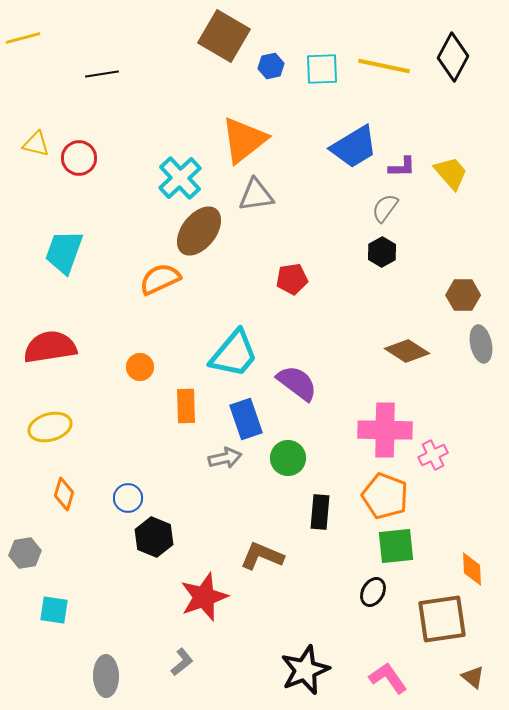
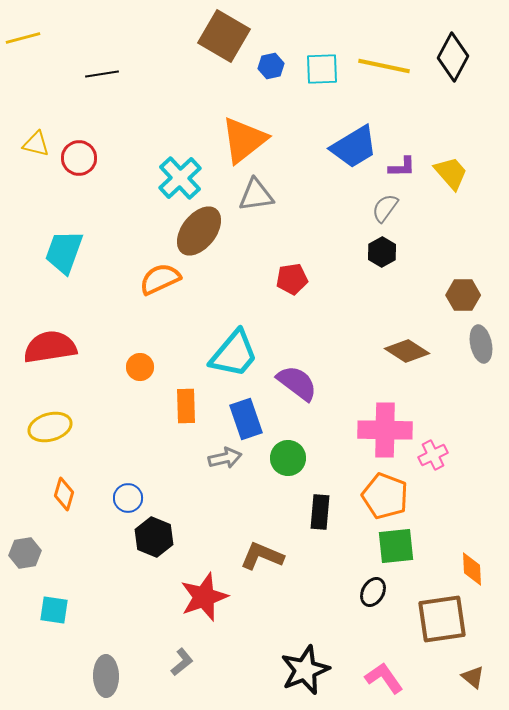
pink L-shape at (388, 678): moved 4 px left
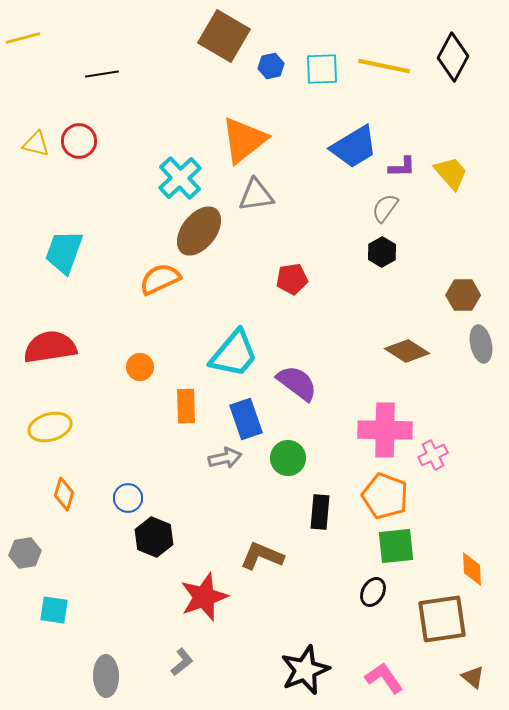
red circle at (79, 158): moved 17 px up
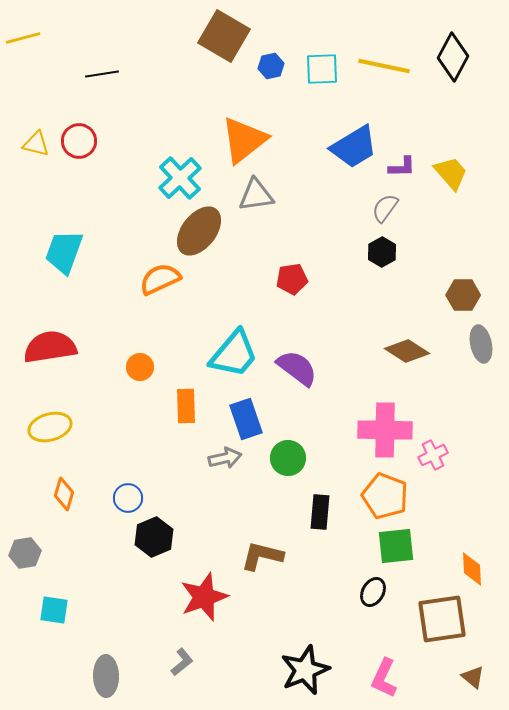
purple semicircle at (297, 383): moved 15 px up
black hexagon at (154, 537): rotated 15 degrees clockwise
brown L-shape at (262, 556): rotated 9 degrees counterclockwise
pink L-shape at (384, 678): rotated 120 degrees counterclockwise
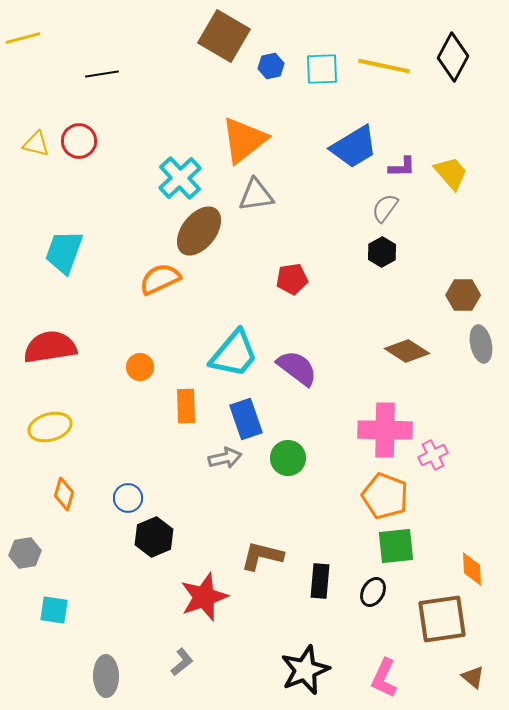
black rectangle at (320, 512): moved 69 px down
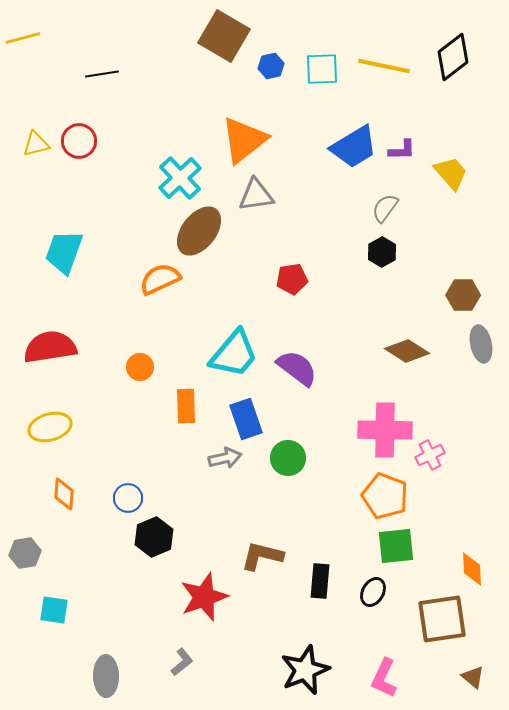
black diamond at (453, 57): rotated 24 degrees clockwise
yellow triangle at (36, 144): rotated 28 degrees counterclockwise
purple L-shape at (402, 167): moved 17 px up
pink cross at (433, 455): moved 3 px left
orange diamond at (64, 494): rotated 12 degrees counterclockwise
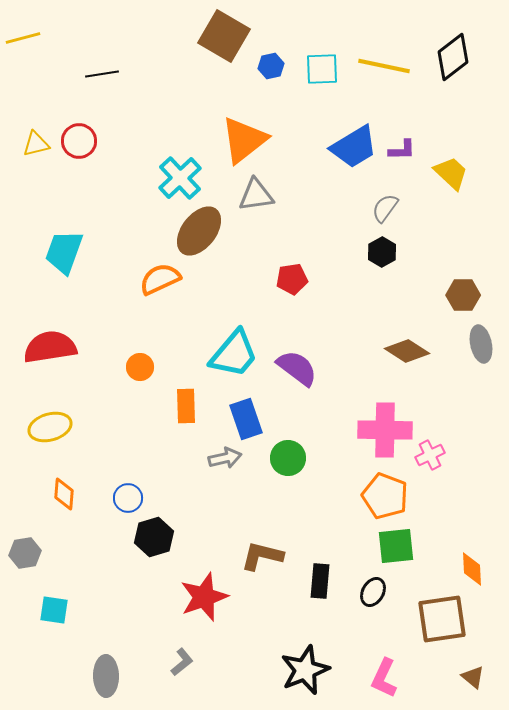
yellow trapezoid at (451, 173): rotated 6 degrees counterclockwise
black hexagon at (154, 537): rotated 6 degrees clockwise
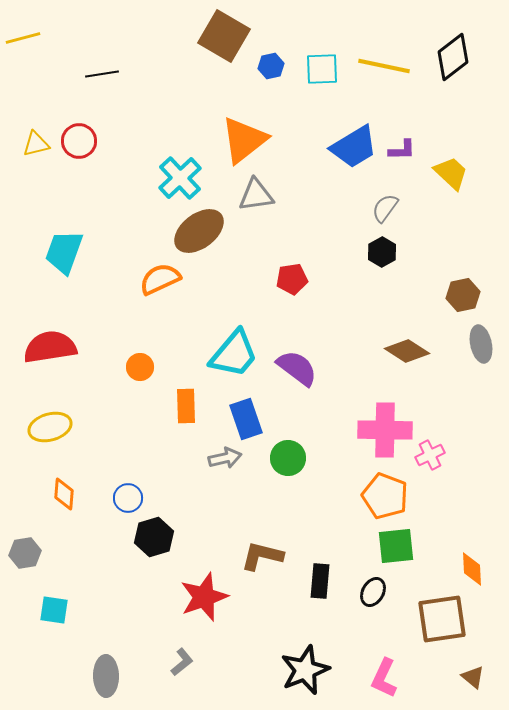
brown ellipse at (199, 231): rotated 15 degrees clockwise
brown hexagon at (463, 295): rotated 12 degrees counterclockwise
